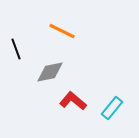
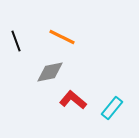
orange line: moved 6 px down
black line: moved 8 px up
red L-shape: moved 1 px up
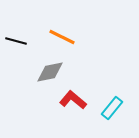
black line: rotated 55 degrees counterclockwise
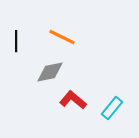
black line: rotated 75 degrees clockwise
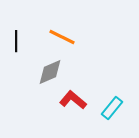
gray diamond: rotated 12 degrees counterclockwise
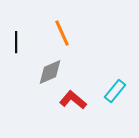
orange line: moved 4 px up; rotated 40 degrees clockwise
black line: moved 1 px down
cyan rectangle: moved 3 px right, 17 px up
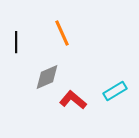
gray diamond: moved 3 px left, 5 px down
cyan rectangle: rotated 20 degrees clockwise
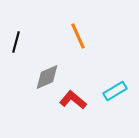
orange line: moved 16 px right, 3 px down
black line: rotated 15 degrees clockwise
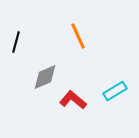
gray diamond: moved 2 px left
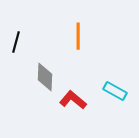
orange line: rotated 24 degrees clockwise
gray diamond: rotated 64 degrees counterclockwise
cyan rectangle: rotated 60 degrees clockwise
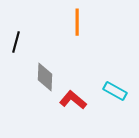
orange line: moved 1 px left, 14 px up
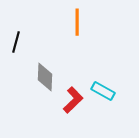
cyan rectangle: moved 12 px left
red L-shape: rotated 96 degrees clockwise
